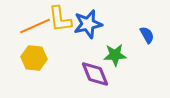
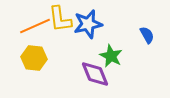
green star: moved 4 px left, 1 px down; rotated 30 degrees clockwise
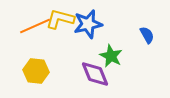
yellow L-shape: rotated 112 degrees clockwise
yellow hexagon: moved 2 px right, 13 px down
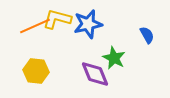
yellow L-shape: moved 3 px left
green star: moved 3 px right, 2 px down
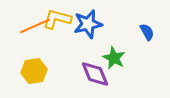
blue semicircle: moved 3 px up
yellow hexagon: moved 2 px left; rotated 15 degrees counterclockwise
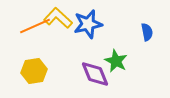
yellow L-shape: moved 1 px right, 1 px up; rotated 28 degrees clockwise
blue semicircle: rotated 18 degrees clockwise
green star: moved 2 px right, 3 px down
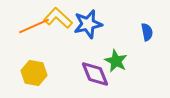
orange line: moved 1 px left
yellow hexagon: moved 2 px down; rotated 20 degrees clockwise
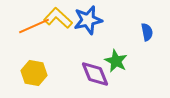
blue star: moved 4 px up
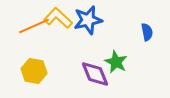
green star: moved 1 px down
yellow hexagon: moved 2 px up
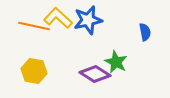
orange line: rotated 36 degrees clockwise
blue semicircle: moved 2 px left
purple diamond: rotated 36 degrees counterclockwise
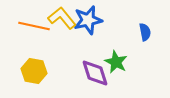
yellow L-shape: moved 4 px right; rotated 8 degrees clockwise
purple diamond: moved 1 px up; rotated 40 degrees clockwise
